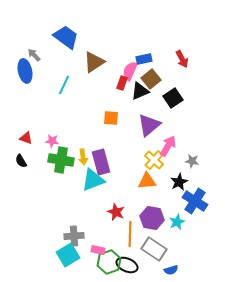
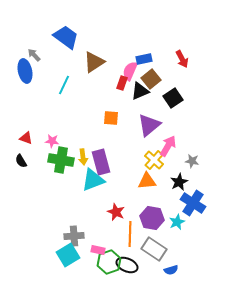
blue cross: moved 2 px left, 2 px down
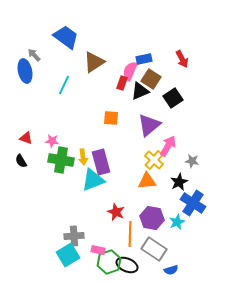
brown square: rotated 18 degrees counterclockwise
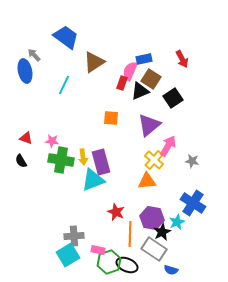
black star: moved 17 px left, 50 px down
blue semicircle: rotated 32 degrees clockwise
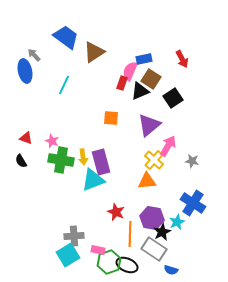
brown triangle: moved 10 px up
pink star: rotated 16 degrees clockwise
